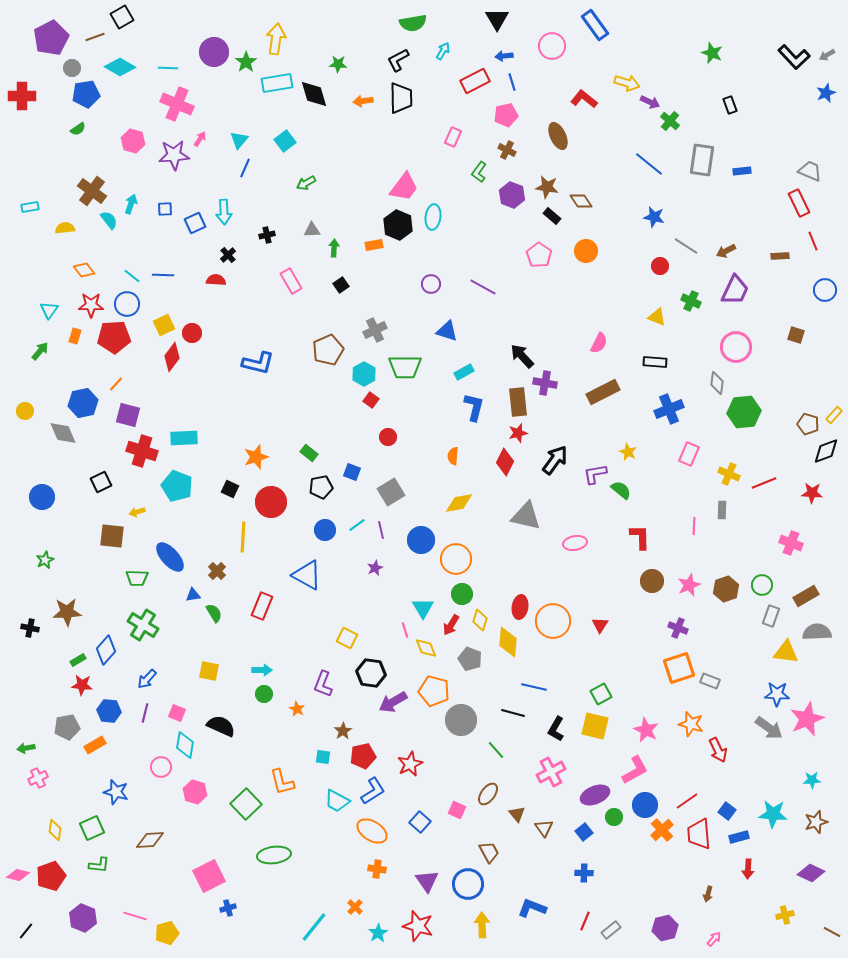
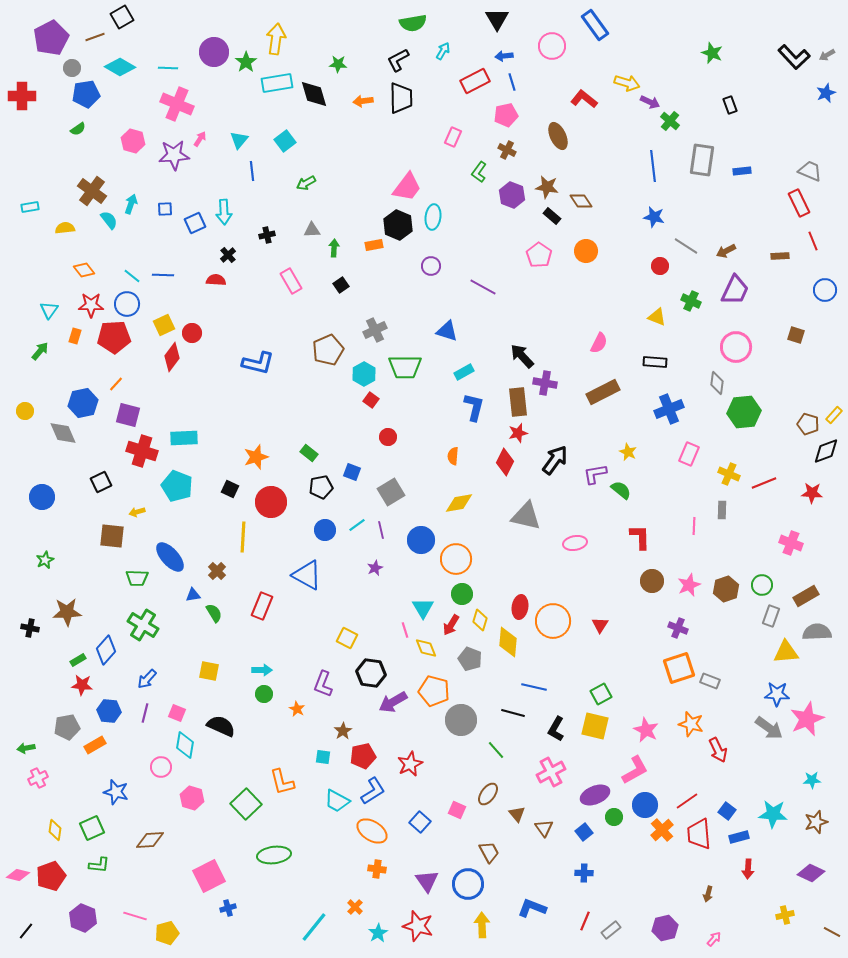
blue line at (649, 164): moved 4 px right, 2 px down; rotated 44 degrees clockwise
blue line at (245, 168): moved 7 px right, 3 px down; rotated 30 degrees counterclockwise
pink trapezoid at (404, 187): moved 3 px right
purple circle at (431, 284): moved 18 px up
yellow triangle at (786, 652): rotated 12 degrees counterclockwise
pink hexagon at (195, 792): moved 3 px left, 6 px down
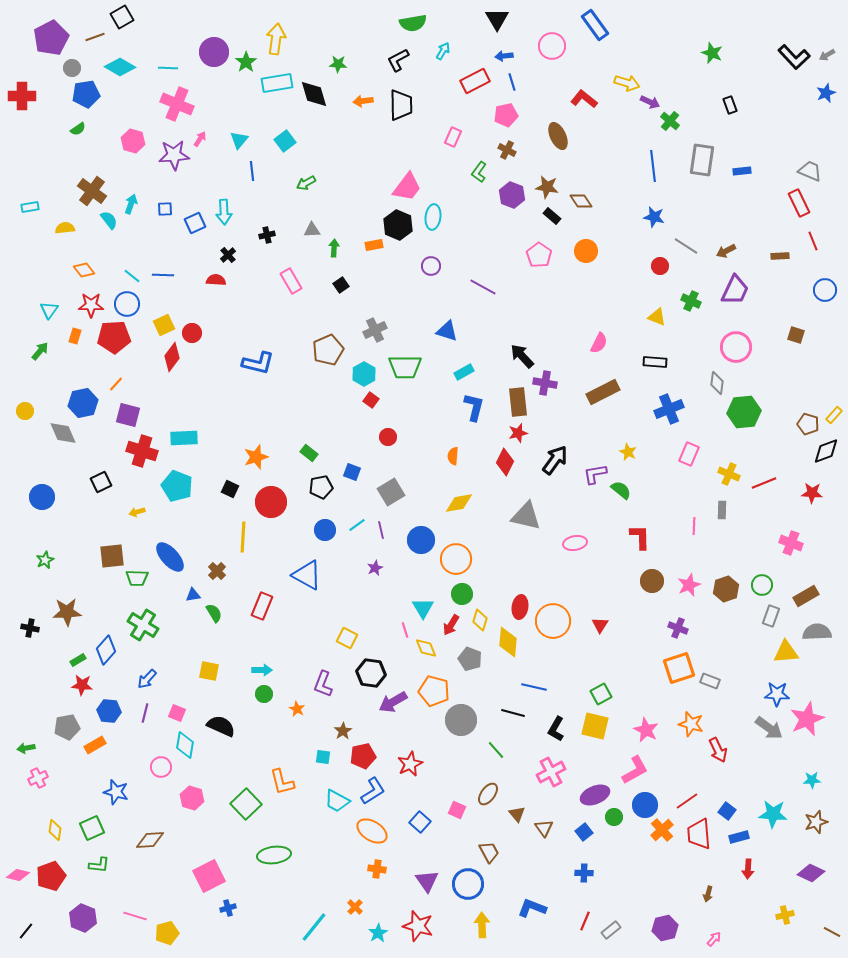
black trapezoid at (401, 98): moved 7 px down
brown square at (112, 536): moved 20 px down; rotated 12 degrees counterclockwise
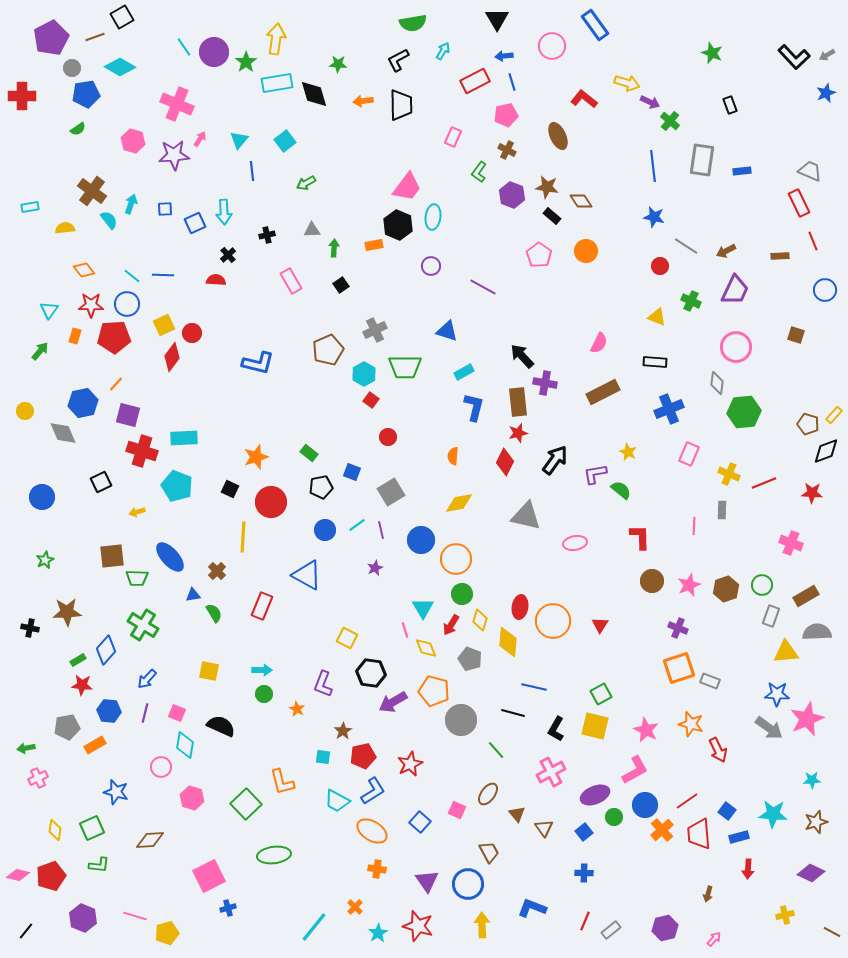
cyan line at (168, 68): moved 16 px right, 21 px up; rotated 54 degrees clockwise
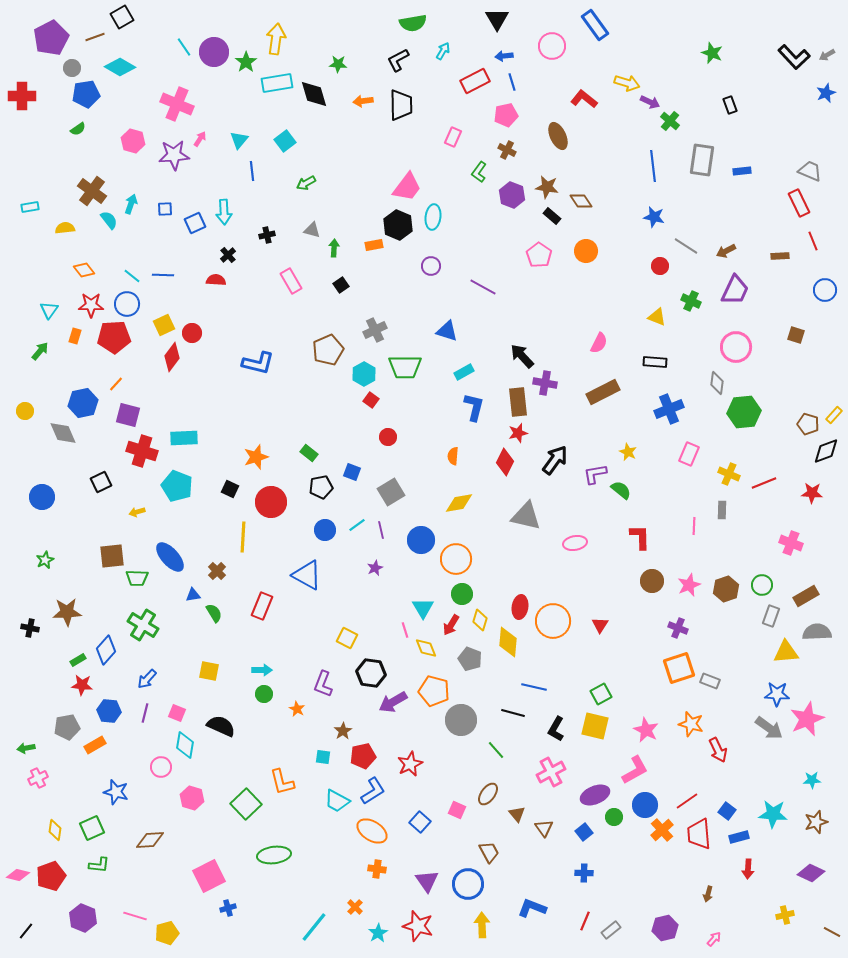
gray triangle at (312, 230): rotated 18 degrees clockwise
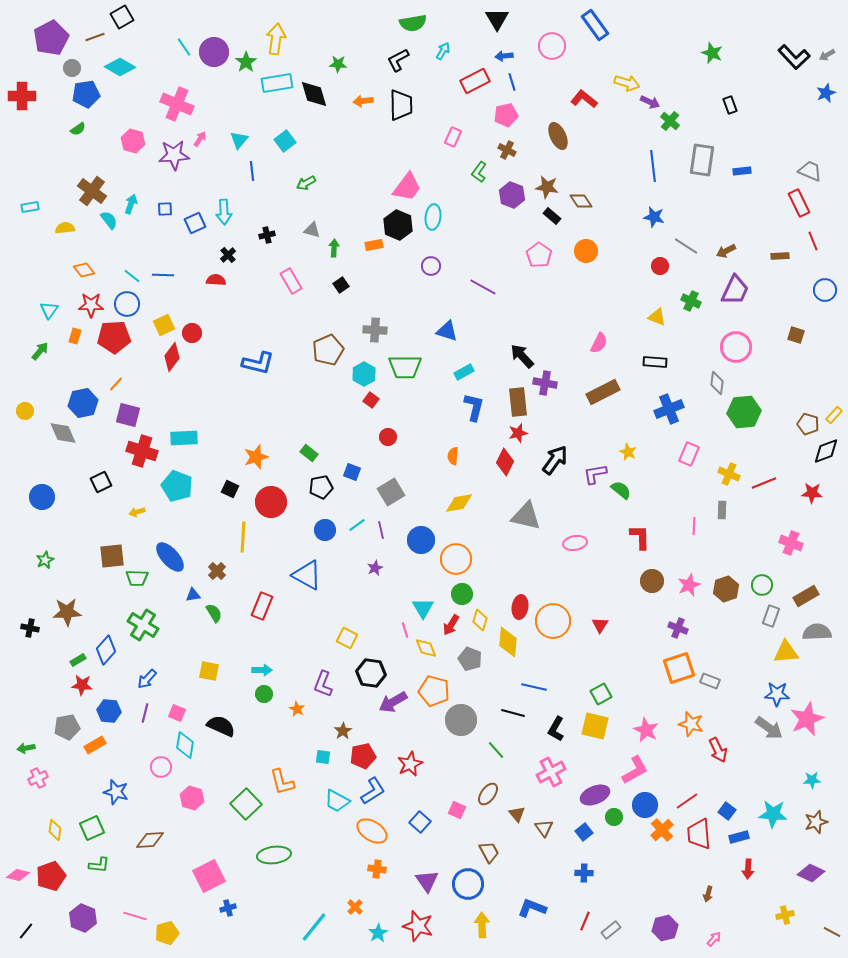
gray cross at (375, 330): rotated 30 degrees clockwise
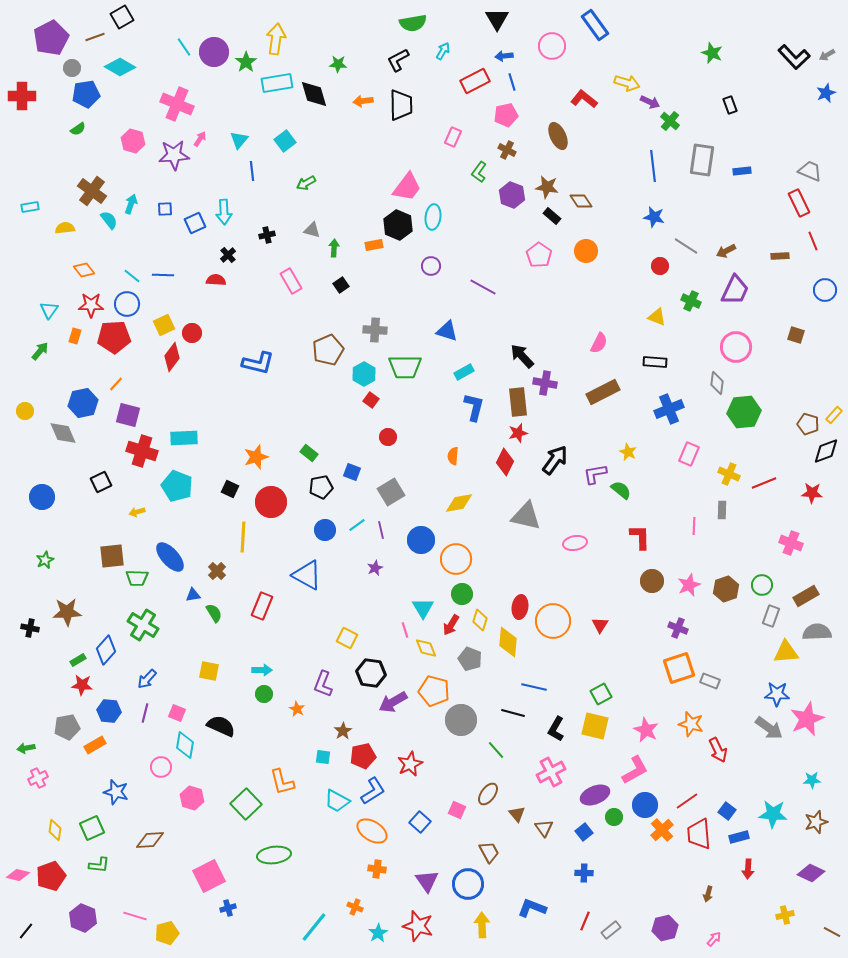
orange cross at (355, 907): rotated 21 degrees counterclockwise
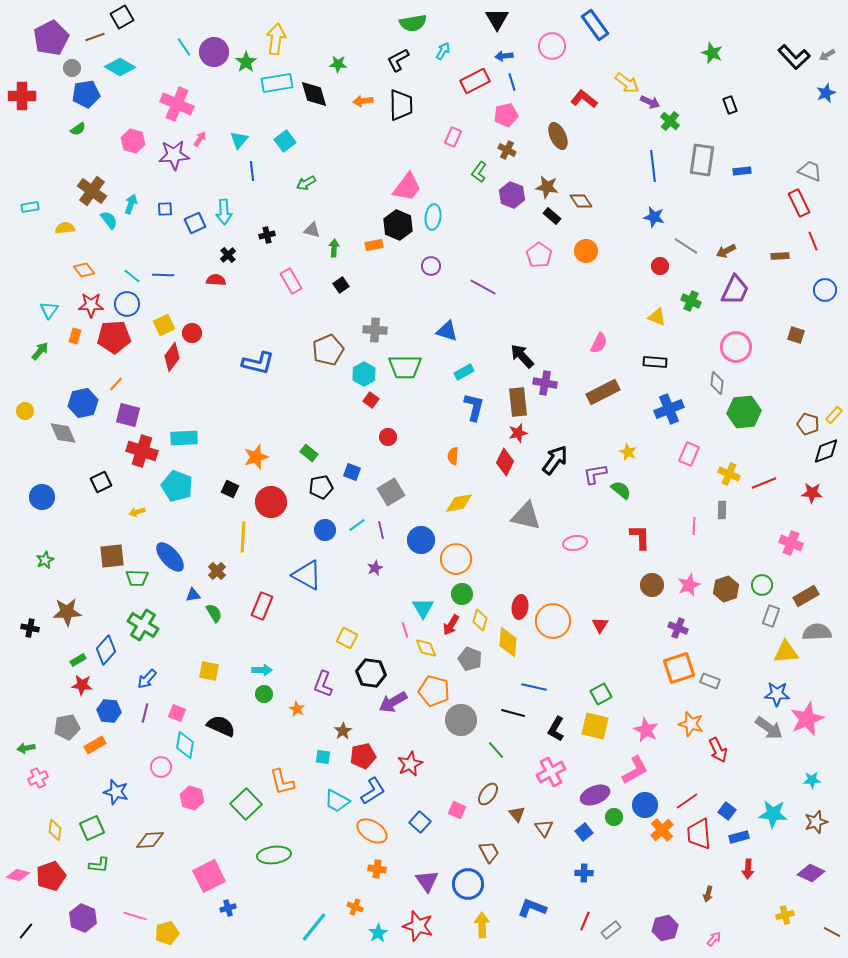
yellow arrow at (627, 83): rotated 20 degrees clockwise
brown circle at (652, 581): moved 4 px down
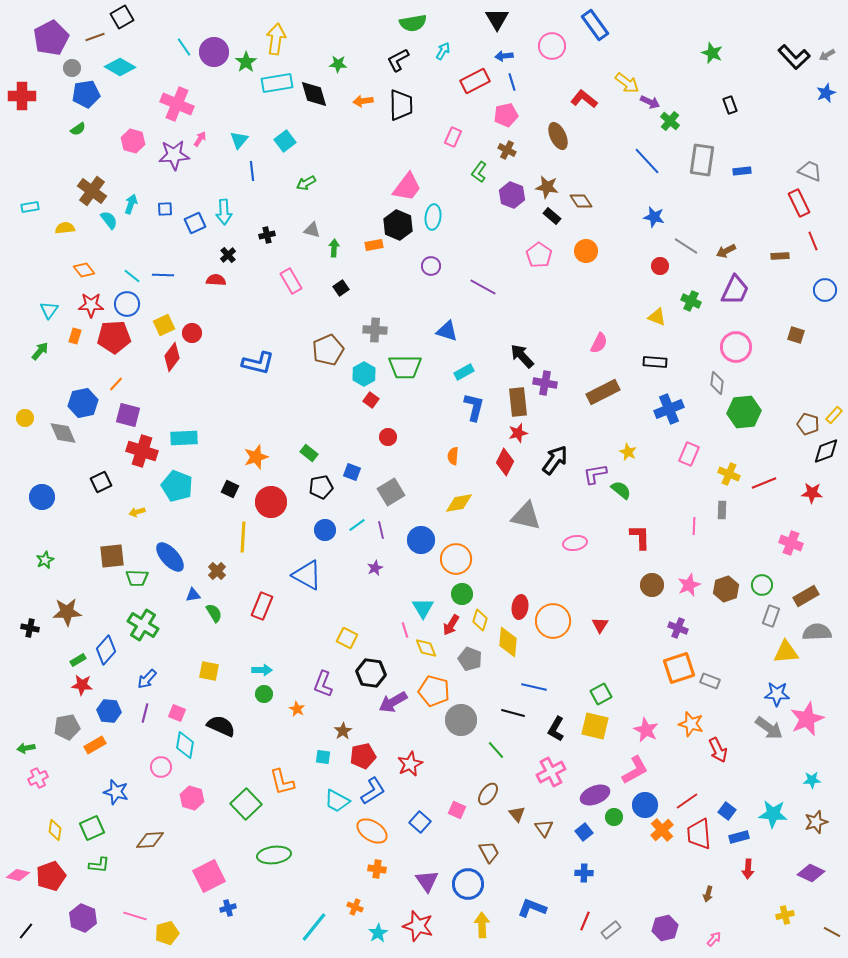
blue line at (653, 166): moved 6 px left, 5 px up; rotated 36 degrees counterclockwise
black square at (341, 285): moved 3 px down
yellow circle at (25, 411): moved 7 px down
